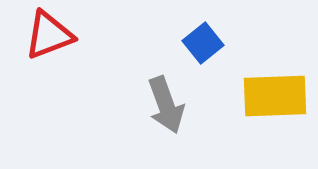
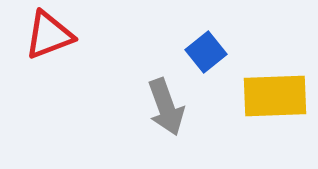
blue square: moved 3 px right, 9 px down
gray arrow: moved 2 px down
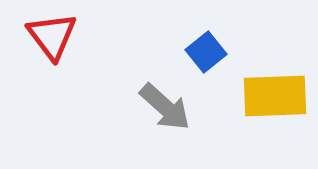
red triangle: moved 3 px right, 1 px down; rotated 46 degrees counterclockwise
gray arrow: moved 1 px left; rotated 28 degrees counterclockwise
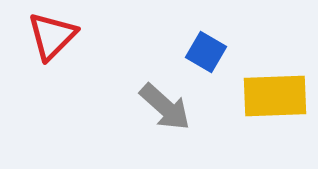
red triangle: rotated 22 degrees clockwise
blue square: rotated 21 degrees counterclockwise
